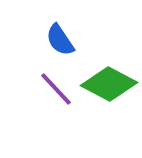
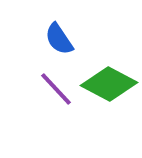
blue semicircle: moved 1 px left, 1 px up
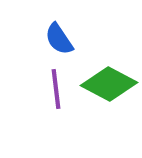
purple line: rotated 36 degrees clockwise
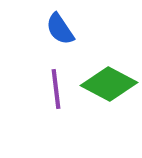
blue semicircle: moved 1 px right, 10 px up
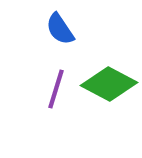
purple line: rotated 24 degrees clockwise
